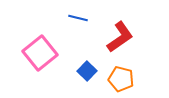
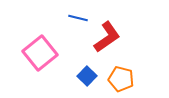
red L-shape: moved 13 px left
blue square: moved 5 px down
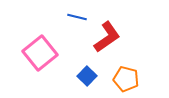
blue line: moved 1 px left, 1 px up
orange pentagon: moved 5 px right
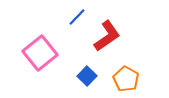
blue line: rotated 60 degrees counterclockwise
red L-shape: moved 1 px up
orange pentagon: rotated 15 degrees clockwise
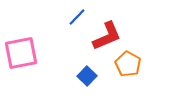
red L-shape: rotated 12 degrees clockwise
pink square: moved 19 px left; rotated 28 degrees clockwise
orange pentagon: moved 2 px right, 15 px up
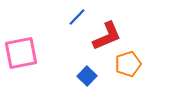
orange pentagon: rotated 25 degrees clockwise
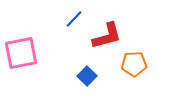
blue line: moved 3 px left, 2 px down
red L-shape: rotated 8 degrees clockwise
orange pentagon: moved 6 px right; rotated 15 degrees clockwise
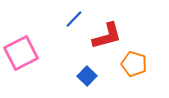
pink square: rotated 16 degrees counterclockwise
orange pentagon: rotated 20 degrees clockwise
